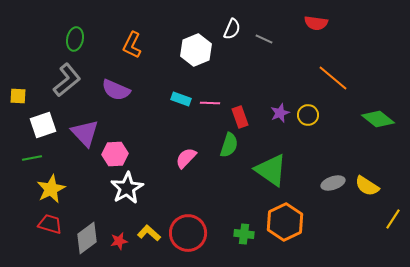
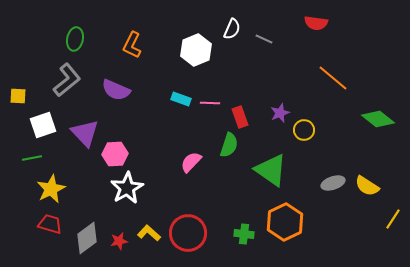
yellow circle: moved 4 px left, 15 px down
pink semicircle: moved 5 px right, 4 px down
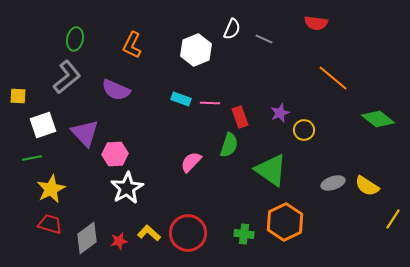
gray L-shape: moved 3 px up
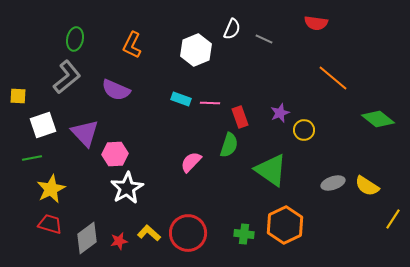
orange hexagon: moved 3 px down
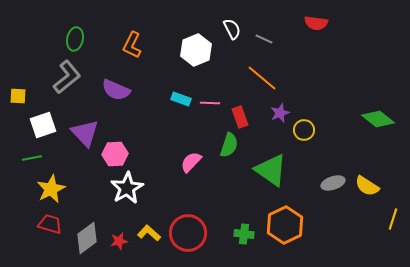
white semicircle: rotated 50 degrees counterclockwise
orange line: moved 71 px left
yellow line: rotated 15 degrees counterclockwise
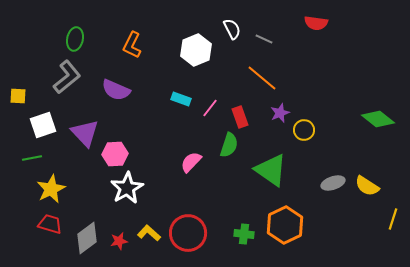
pink line: moved 5 px down; rotated 54 degrees counterclockwise
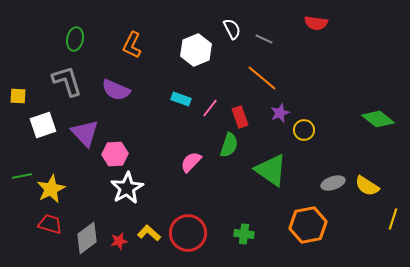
gray L-shape: moved 4 px down; rotated 68 degrees counterclockwise
green line: moved 10 px left, 18 px down
orange hexagon: moved 23 px right; rotated 15 degrees clockwise
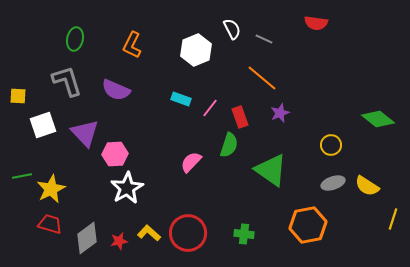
yellow circle: moved 27 px right, 15 px down
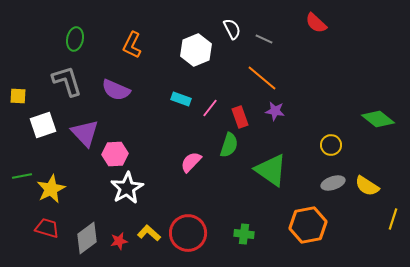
red semicircle: rotated 35 degrees clockwise
purple star: moved 5 px left, 2 px up; rotated 30 degrees clockwise
red trapezoid: moved 3 px left, 4 px down
